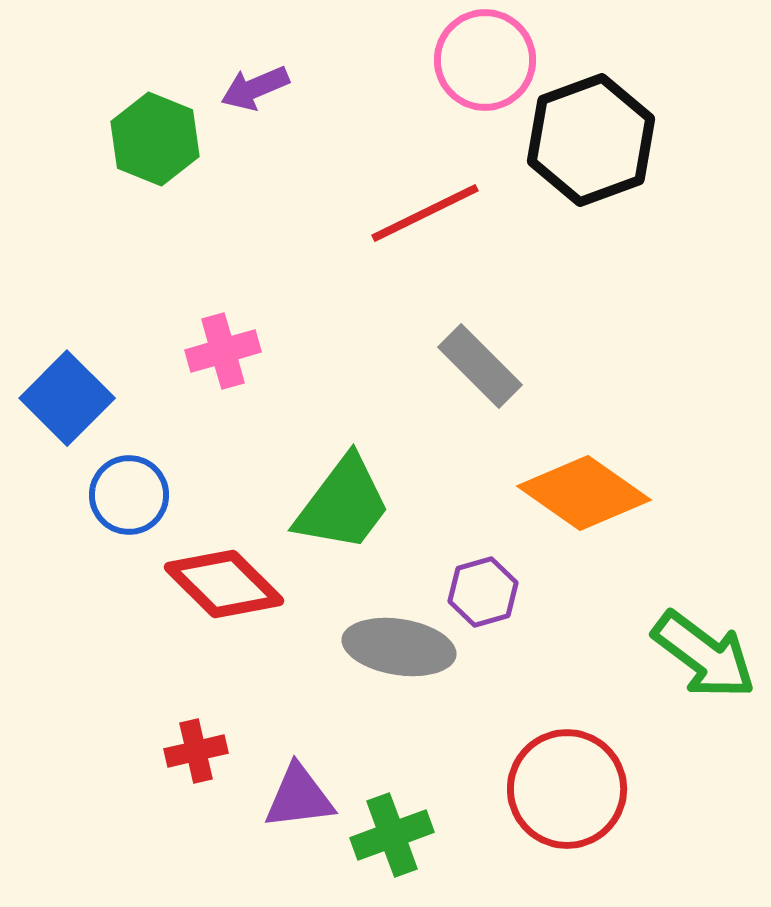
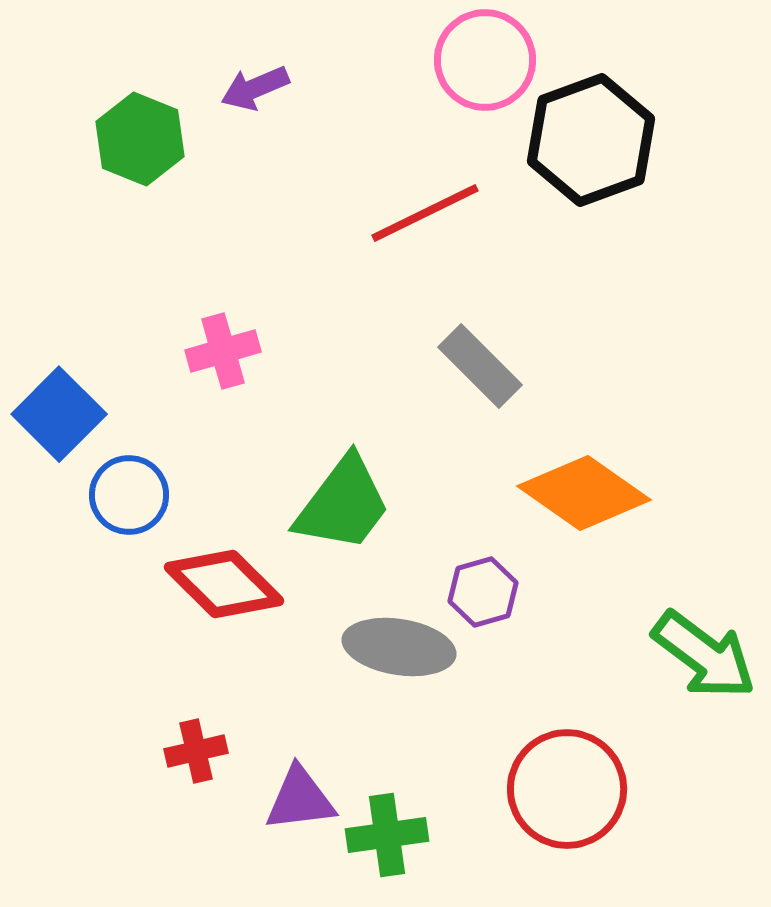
green hexagon: moved 15 px left
blue square: moved 8 px left, 16 px down
purple triangle: moved 1 px right, 2 px down
green cross: moved 5 px left; rotated 12 degrees clockwise
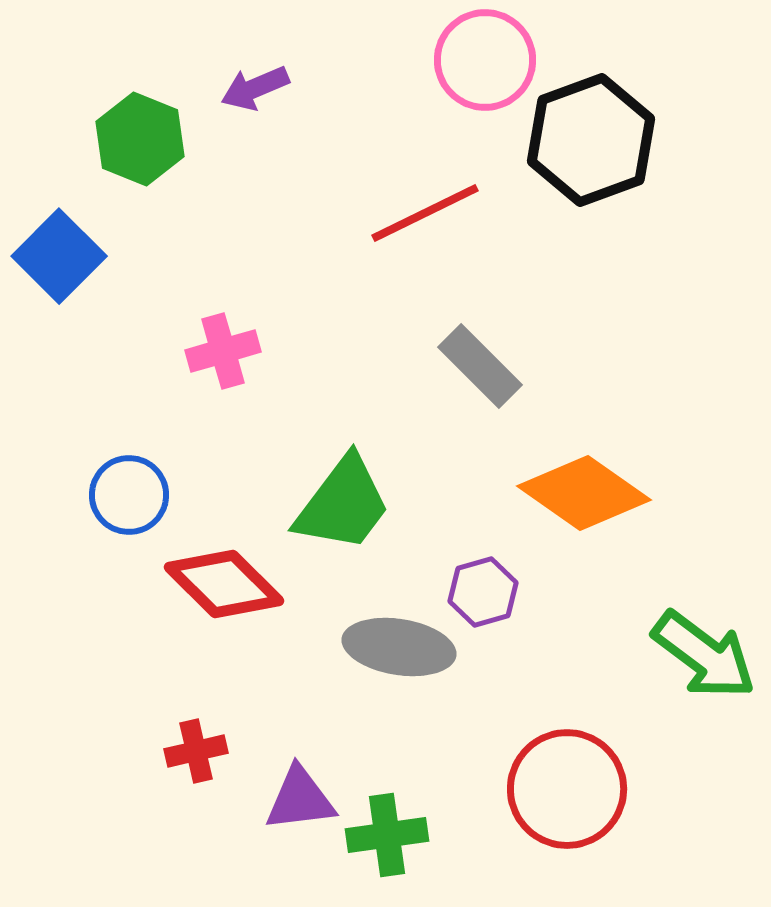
blue square: moved 158 px up
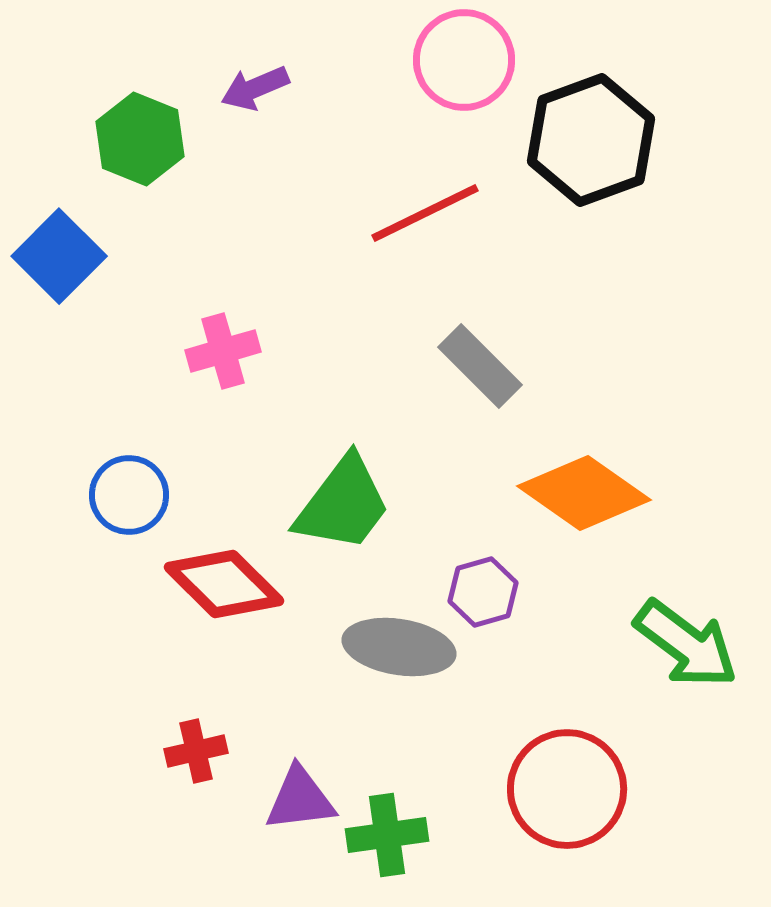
pink circle: moved 21 px left
green arrow: moved 18 px left, 11 px up
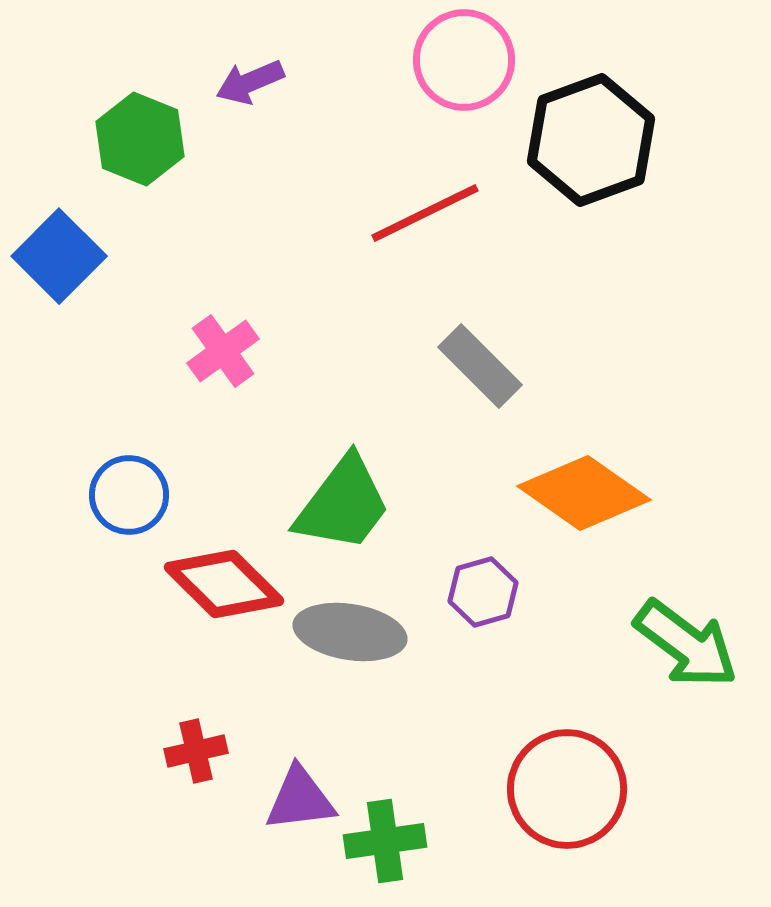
purple arrow: moved 5 px left, 6 px up
pink cross: rotated 20 degrees counterclockwise
gray ellipse: moved 49 px left, 15 px up
green cross: moved 2 px left, 6 px down
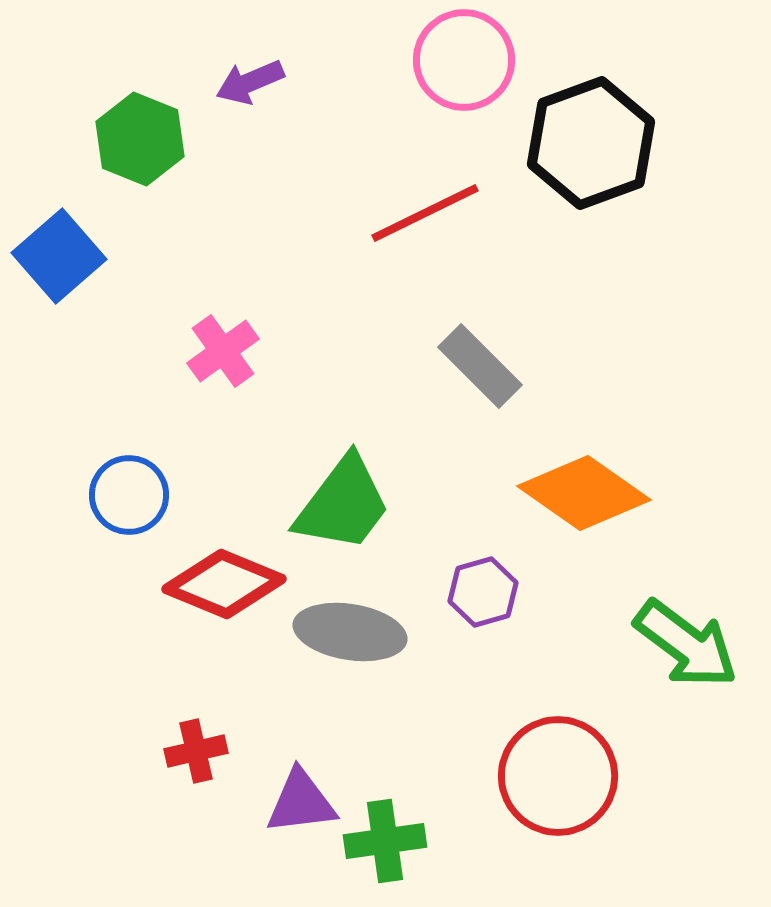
black hexagon: moved 3 px down
blue square: rotated 4 degrees clockwise
red diamond: rotated 22 degrees counterclockwise
red circle: moved 9 px left, 13 px up
purple triangle: moved 1 px right, 3 px down
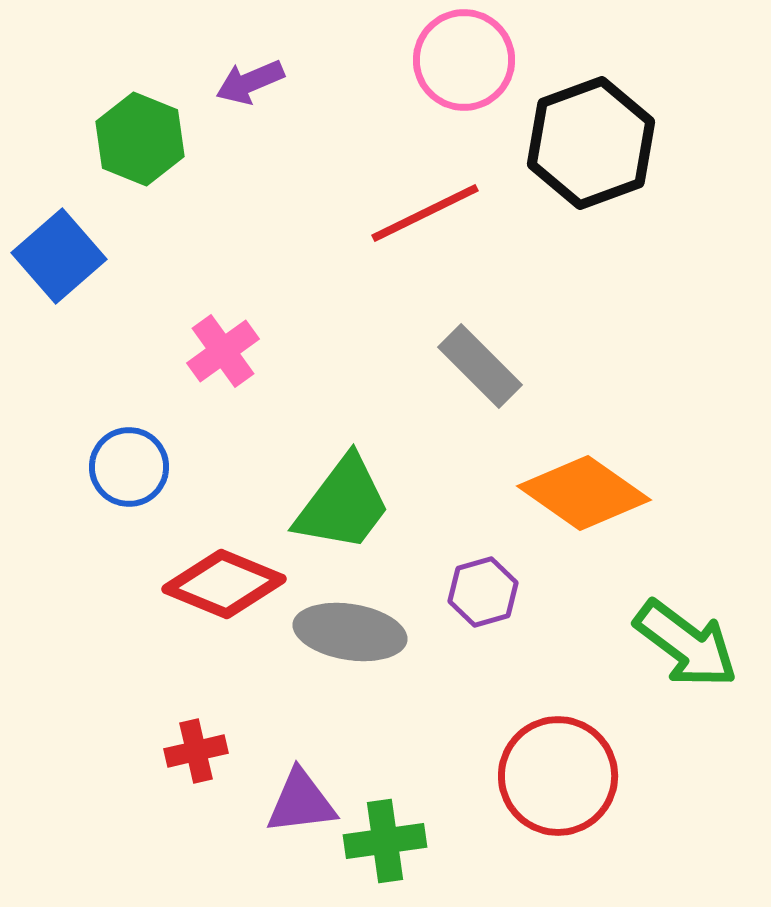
blue circle: moved 28 px up
